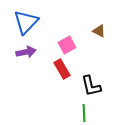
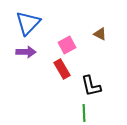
blue triangle: moved 2 px right, 1 px down
brown triangle: moved 1 px right, 3 px down
purple arrow: rotated 12 degrees clockwise
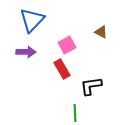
blue triangle: moved 4 px right, 3 px up
brown triangle: moved 1 px right, 2 px up
black L-shape: rotated 95 degrees clockwise
green line: moved 9 px left
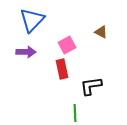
red rectangle: rotated 18 degrees clockwise
